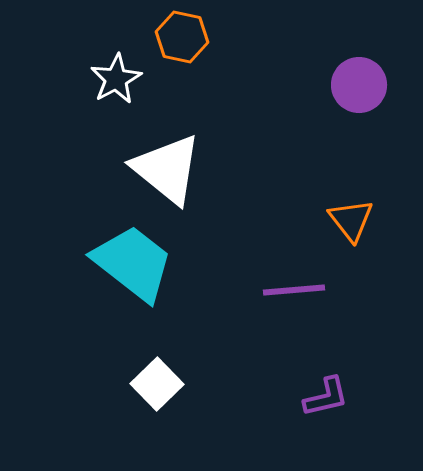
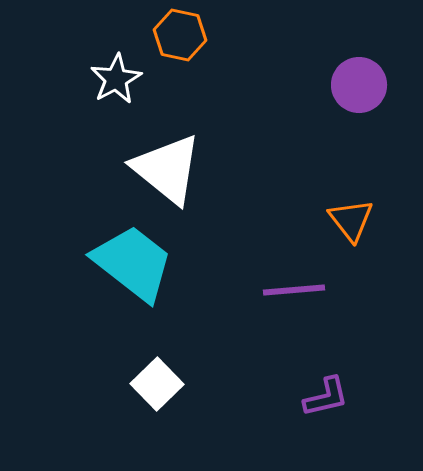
orange hexagon: moved 2 px left, 2 px up
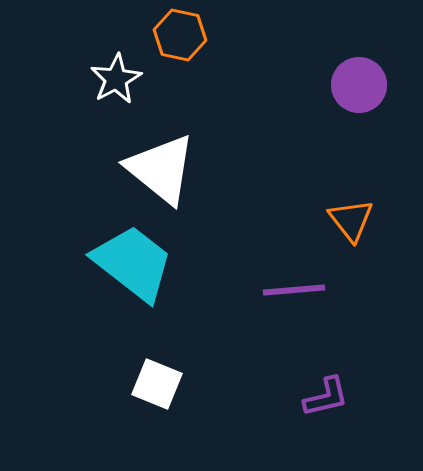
white triangle: moved 6 px left
white square: rotated 24 degrees counterclockwise
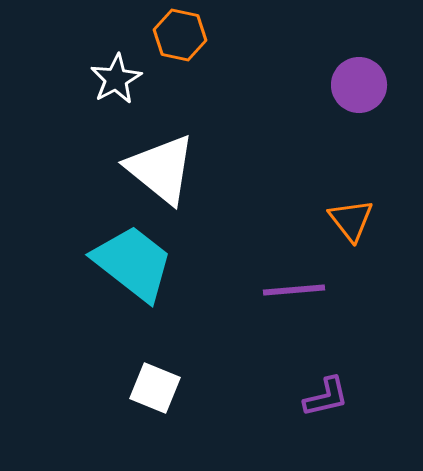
white square: moved 2 px left, 4 px down
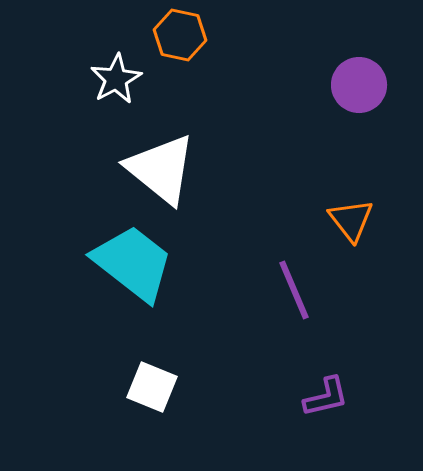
purple line: rotated 72 degrees clockwise
white square: moved 3 px left, 1 px up
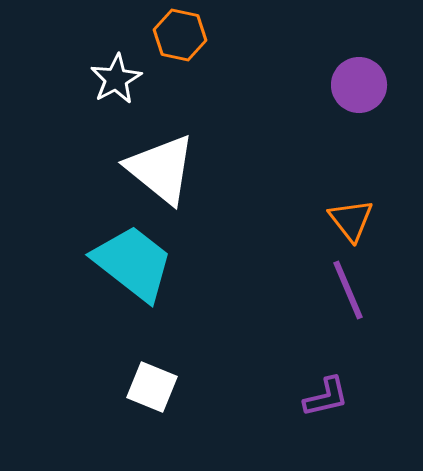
purple line: moved 54 px right
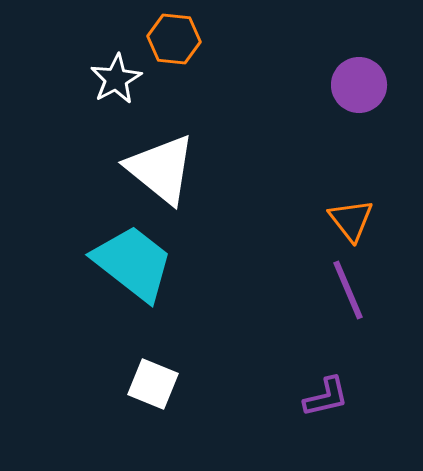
orange hexagon: moved 6 px left, 4 px down; rotated 6 degrees counterclockwise
white square: moved 1 px right, 3 px up
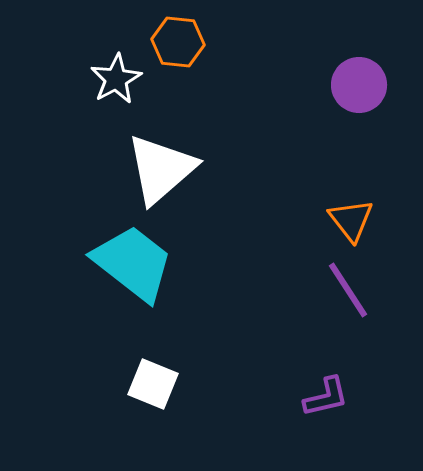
orange hexagon: moved 4 px right, 3 px down
white triangle: rotated 40 degrees clockwise
purple line: rotated 10 degrees counterclockwise
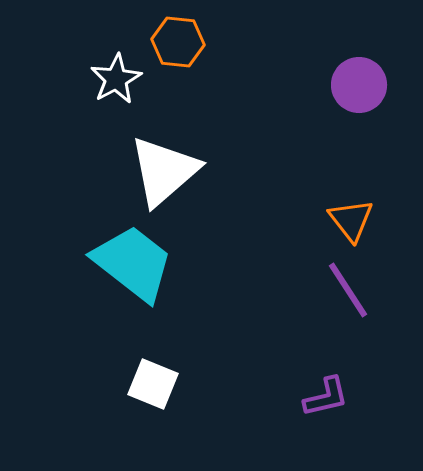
white triangle: moved 3 px right, 2 px down
